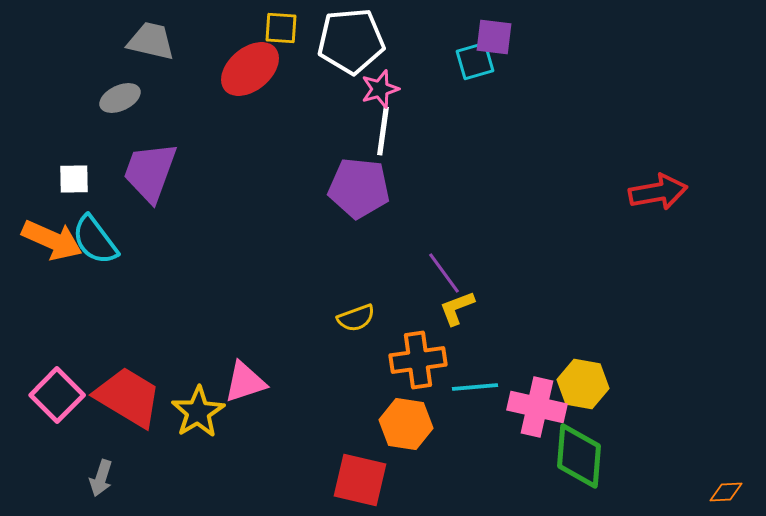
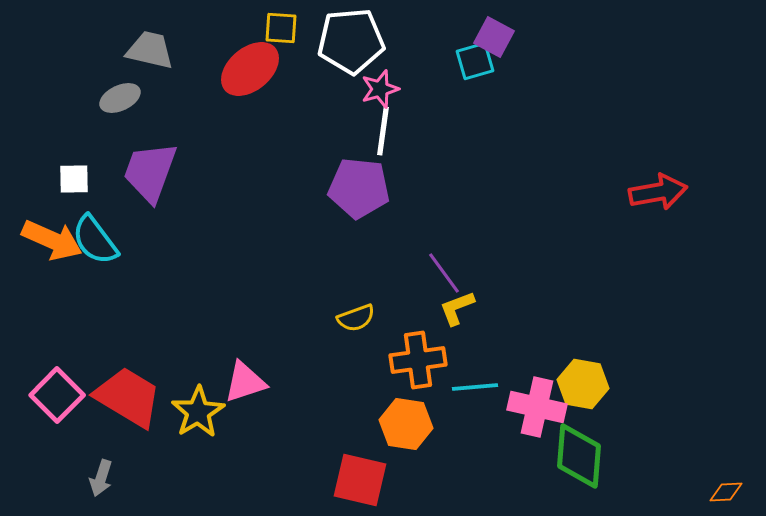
purple square: rotated 21 degrees clockwise
gray trapezoid: moved 1 px left, 9 px down
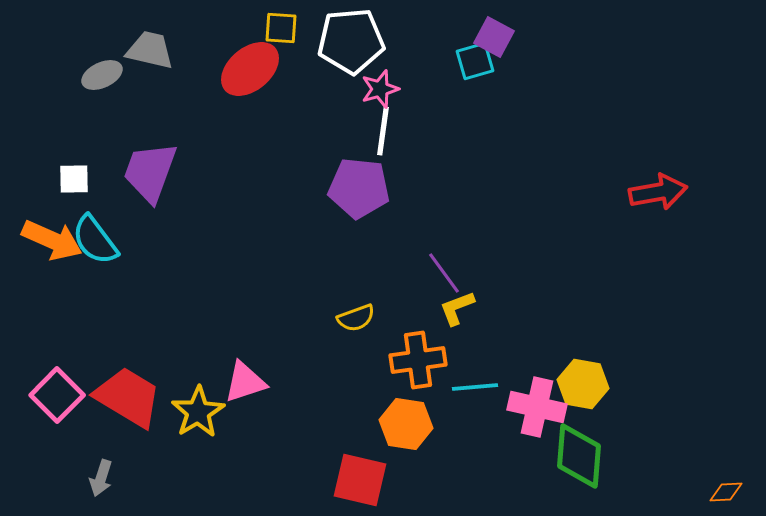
gray ellipse: moved 18 px left, 23 px up
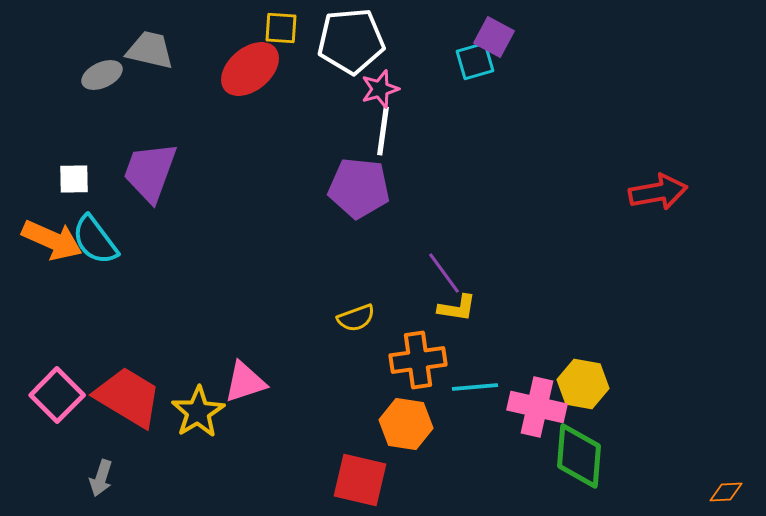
yellow L-shape: rotated 150 degrees counterclockwise
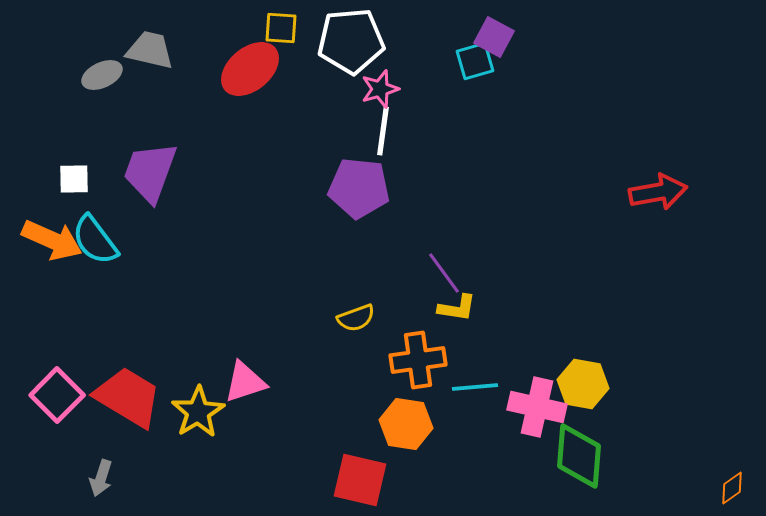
orange diamond: moved 6 px right, 4 px up; rotated 32 degrees counterclockwise
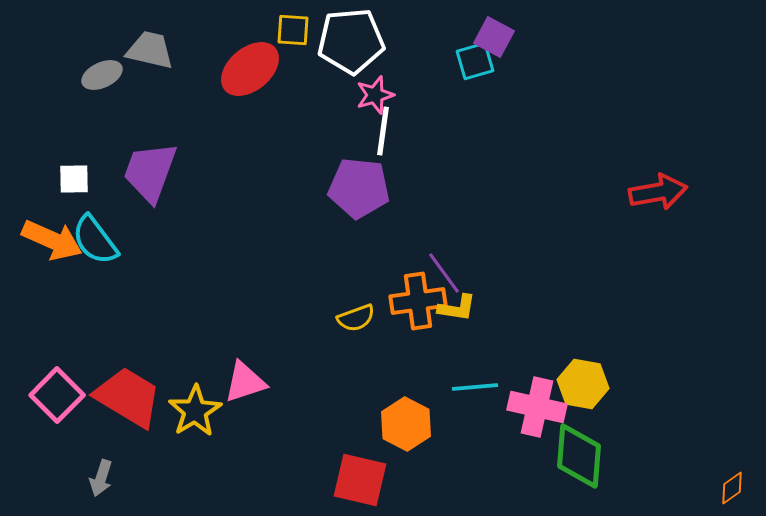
yellow square: moved 12 px right, 2 px down
pink star: moved 5 px left, 6 px down
orange cross: moved 59 px up
yellow star: moved 3 px left, 1 px up
orange hexagon: rotated 18 degrees clockwise
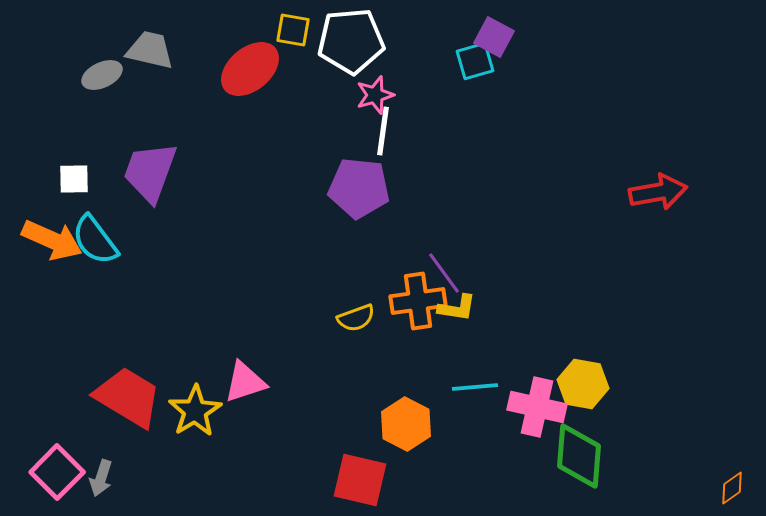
yellow square: rotated 6 degrees clockwise
pink square: moved 77 px down
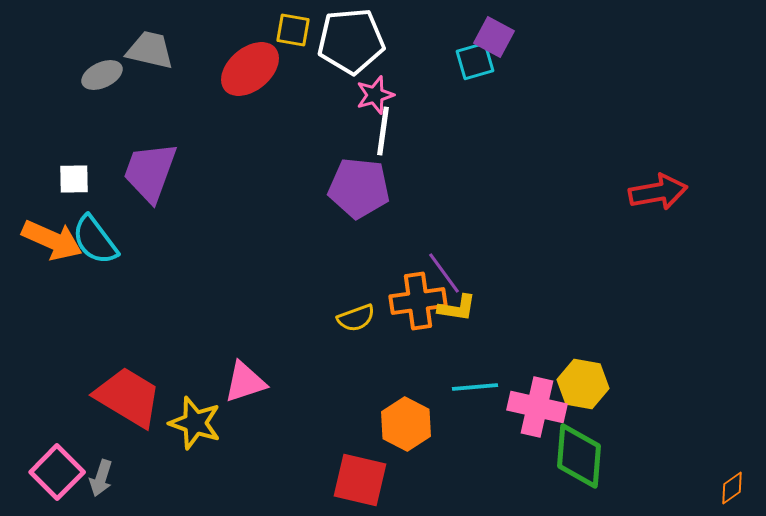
yellow star: moved 12 px down; rotated 22 degrees counterclockwise
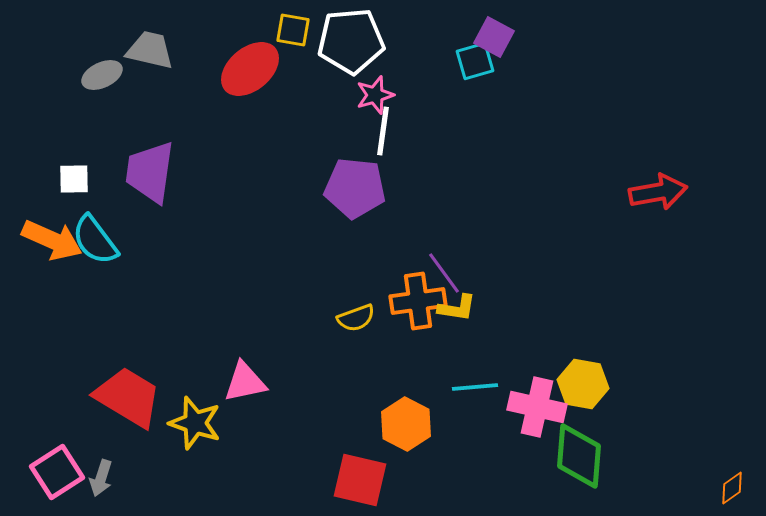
purple trapezoid: rotated 12 degrees counterclockwise
purple pentagon: moved 4 px left
pink triangle: rotated 6 degrees clockwise
pink square: rotated 12 degrees clockwise
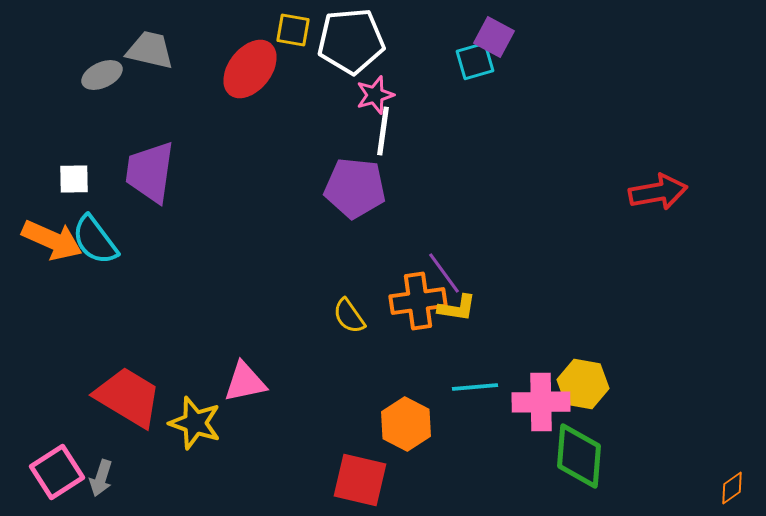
red ellipse: rotated 12 degrees counterclockwise
yellow semicircle: moved 7 px left, 2 px up; rotated 75 degrees clockwise
pink cross: moved 4 px right, 5 px up; rotated 14 degrees counterclockwise
